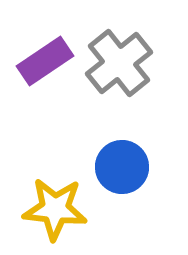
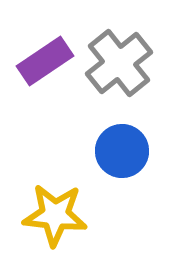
blue circle: moved 16 px up
yellow star: moved 6 px down
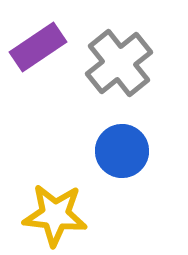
purple rectangle: moved 7 px left, 14 px up
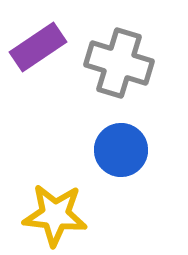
gray cross: rotated 34 degrees counterclockwise
blue circle: moved 1 px left, 1 px up
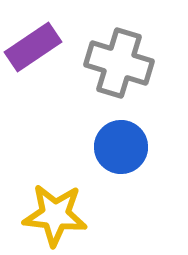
purple rectangle: moved 5 px left
blue circle: moved 3 px up
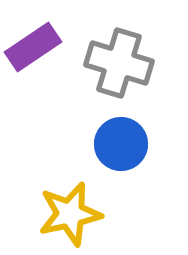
blue circle: moved 3 px up
yellow star: moved 15 px right, 1 px up; rotated 18 degrees counterclockwise
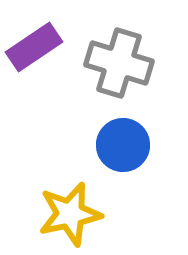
purple rectangle: moved 1 px right
blue circle: moved 2 px right, 1 px down
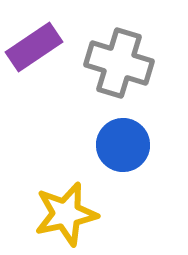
yellow star: moved 4 px left
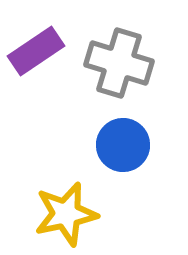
purple rectangle: moved 2 px right, 4 px down
